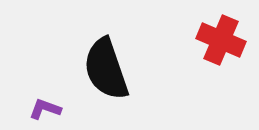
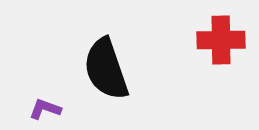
red cross: rotated 24 degrees counterclockwise
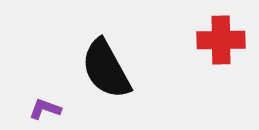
black semicircle: rotated 10 degrees counterclockwise
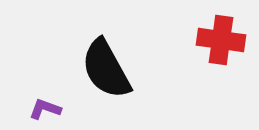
red cross: rotated 9 degrees clockwise
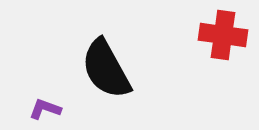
red cross: moved 2 px right, 5 px up
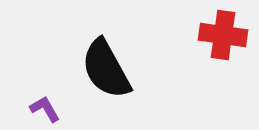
purple L-shape: rotated 40 degrees clockwise
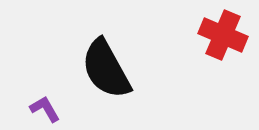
red cross: rotated 15 degrees clockwise
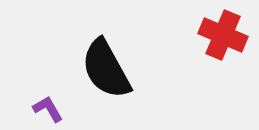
purple L-shape: moved 3 px right
